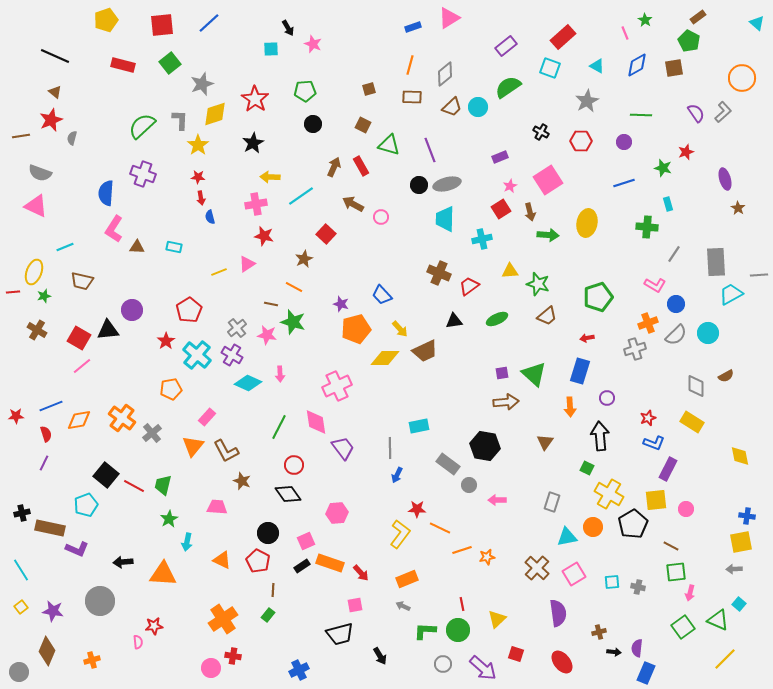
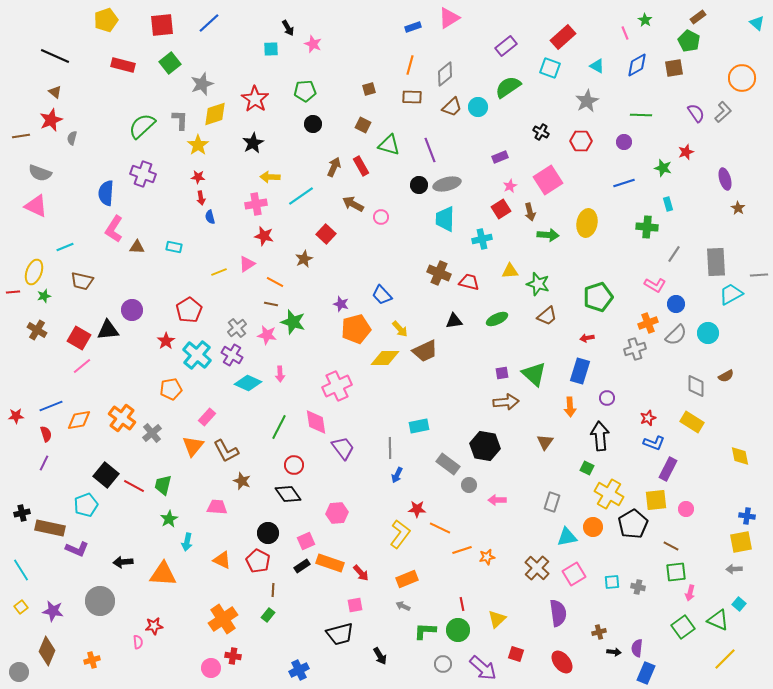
red trapezoid at (469, 286): moved 4 px up; rotated 50 degrees clockwise
orange line at (294, 287): moved 19 px left, 5 px up
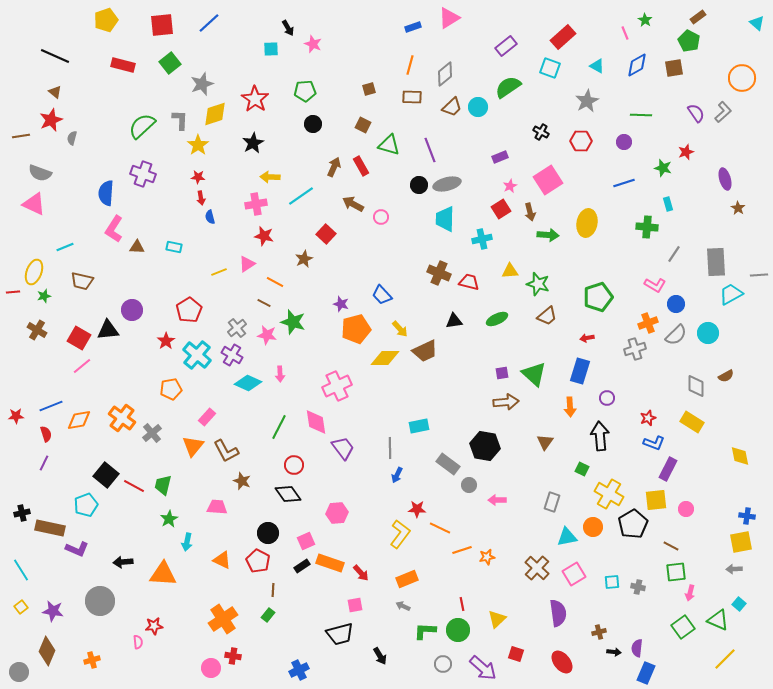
pink triangle at (36, 206): moved 2 px left, 2 px up
brown line at (271, 304): moved 7 px left, 1 px up; rotated 16 degrees clockwise
green square at (587, 468): moved 5 px left, 1 px down
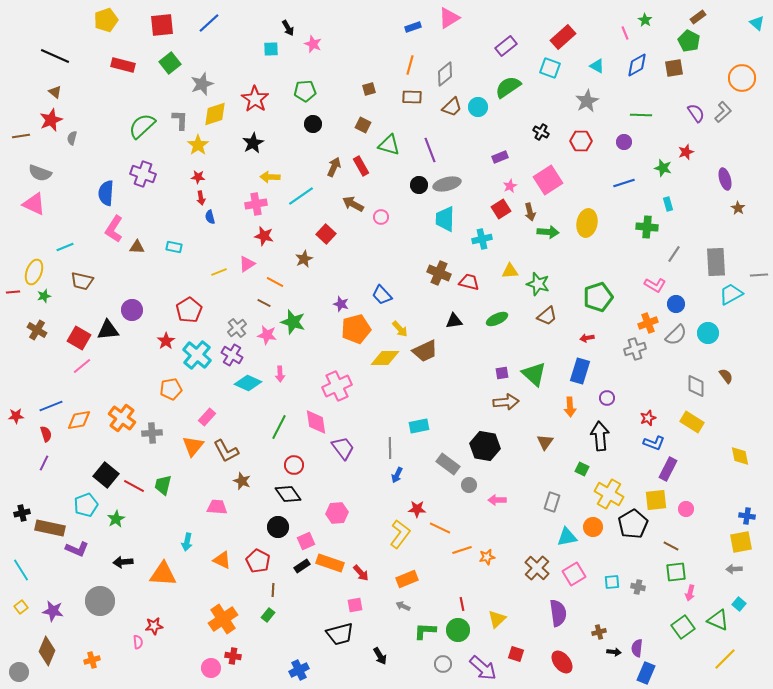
green arrow at (548, 235): moved 3 px up
brown semicircle at (726, 376): rotated 98 degrees counterclockwise
gray cross at (152, 433): rotated 36 degrees clockwise
green star at (169, 519): moved 53 px left
black circle at (268, 533): moved 10 px right, 6 px up
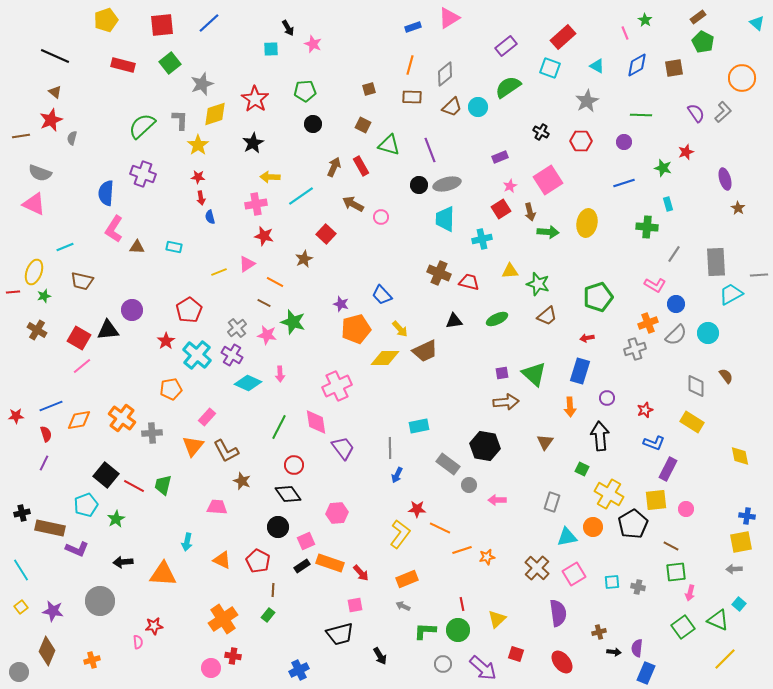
green pentagon at (689, 41): moved 14 px right, 1 px down
red star at (648, 418): moved 3 px left, 8 px up
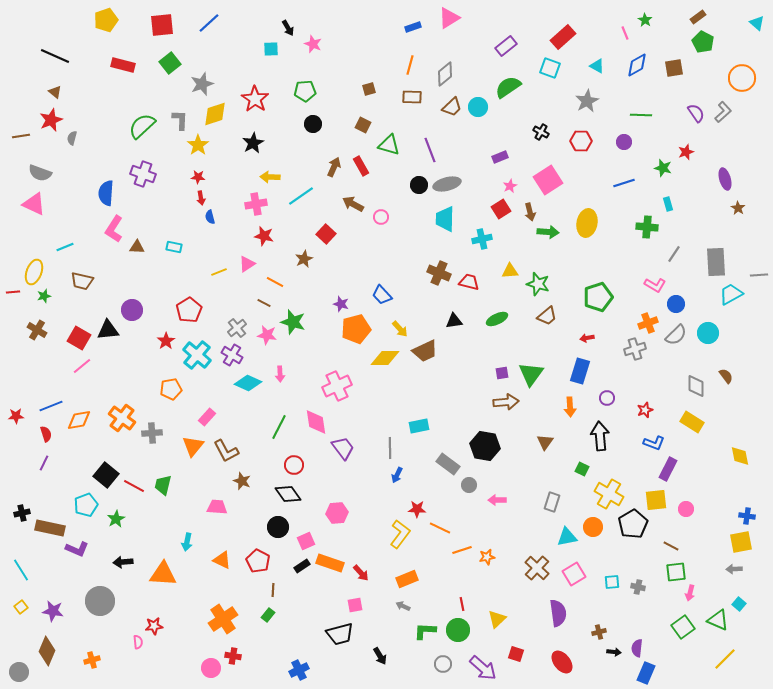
green triangle at (534, 374): moved 3 px left; rotated 24 degrees clockwise
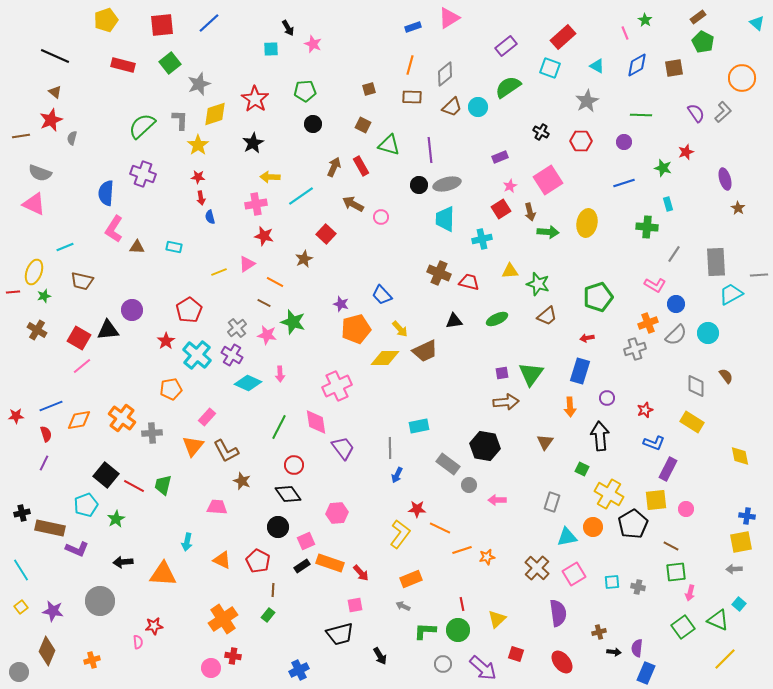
gray star at (202, 84): moved 3 px left
purple line at (430, 150): rotated 15 degrees clockwise
orange rectangle at (407, 579): moved 4 px right
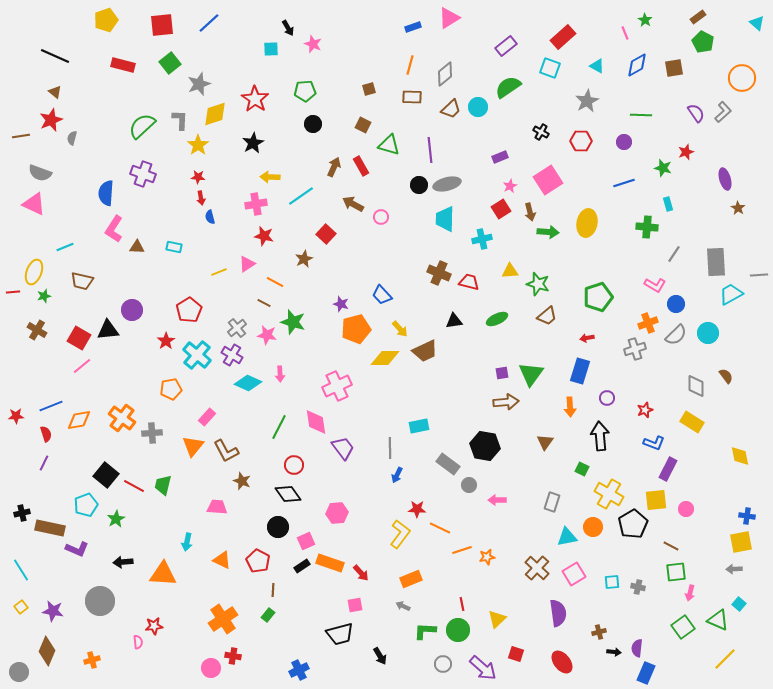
brown trapezoid at (452, 107): moved 1 px left, 2 px down
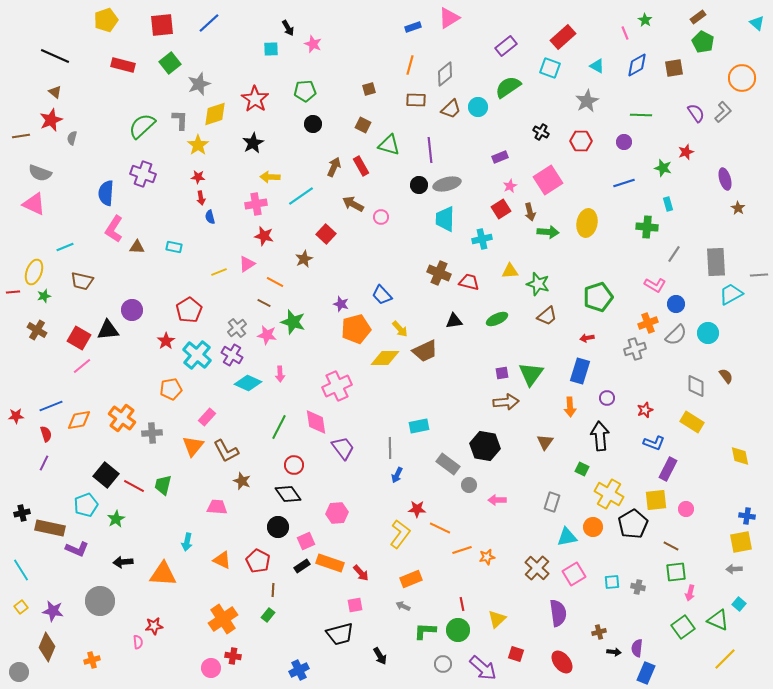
brown rectangle at (412, 97): moved 4 px right, 3 px down
brown diamond at (47, 651): moved 4 px up
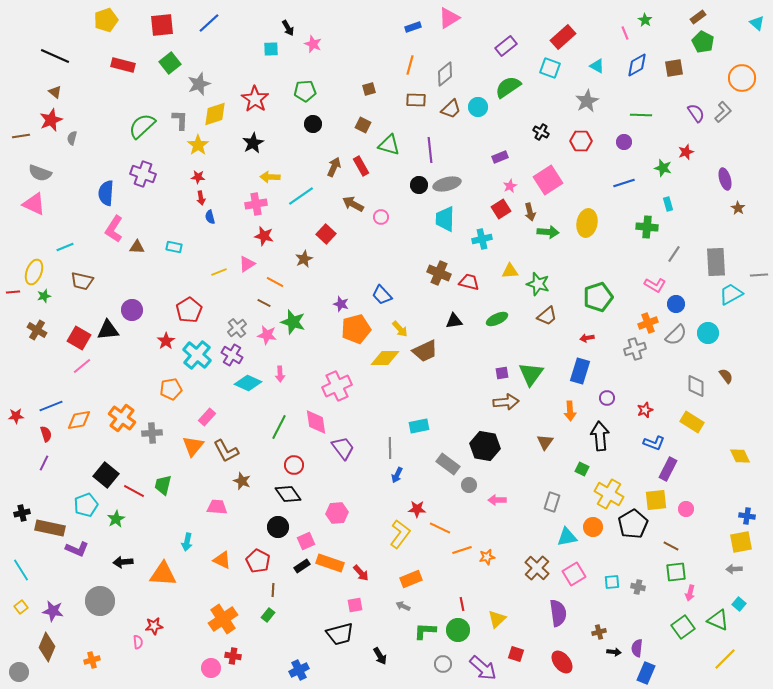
orange arrow at (570, 407): moved 4 px down
yellow diamond at (740, 456): rotated 15 degrees counterclockwise
red line at (134, 486): moved 5 px down
